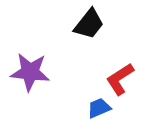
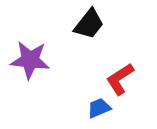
purple star: moved 12 px up
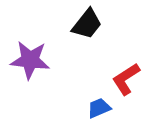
black trapezoid: moved 2 px left
red L-shape: moved 6 px right
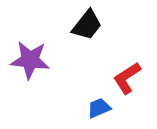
black trapezoid: moved 1 px down
red L-shape: moved 1 px right, 1 px up
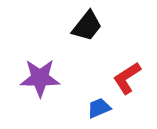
black trapezoid: moved 1 px down
purple star: moved 10 px right, 18 px down; rotated 6 degrees counterclockwise
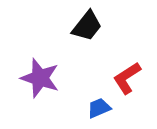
purple star: rotated 18 degrees clockwise
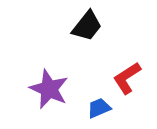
purple star: moved 9 px right, 11 px down; rotated 6 degrees clockwise
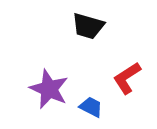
black trapezoid: moved 1 px right; rotated 68 degrees clockwise
blue trapezoid: moved 8 px left, 1 px up; rotated 50 degrees clockwise
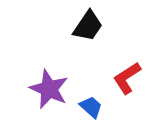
black trapezoid: rotated 72 degrees counterclockwise
blue trapezoid: rotated 15 degrees clockwise
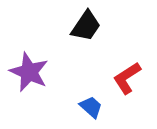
black trapezoid: moved 2 px left
purple star: moved 20 px left, 17 px up
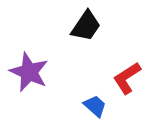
blue trapezoid: moved 4 px right, 1 px up
